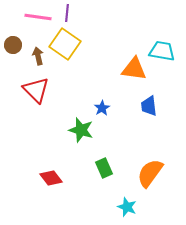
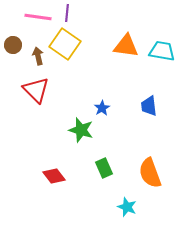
orange triangle: moved 8 px left, 23 px up
orange semicircle: rotated 56 degrees counterclockwise
red diamond: moved 3 px right, 2 px up
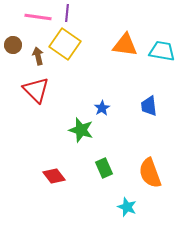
orange triangle: moved 1 px left, 1 px up
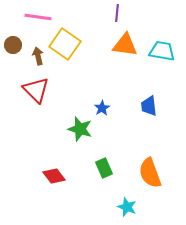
purple line: moved 50 px right
green star: moved 1 px left, 1 px up
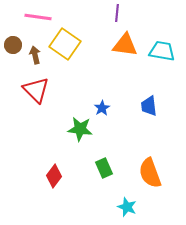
brown arrow: moved 3 px left, 1 px up
green star: rotated 10 degrees counterclockwise
red diamond: rotated 75 degrees clockwise
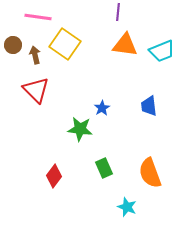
purple line: moved 1 px right, 1 px up
cyan trapezoid: rotated 148 degrees clockwise
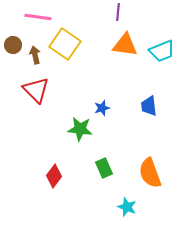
blue star: rotated 14 degrees clockwise
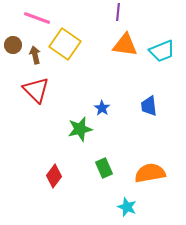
pink line: moved 1 px left, 1 px down; rotated 12 degrees clockwise
blue star: rotated 21 degrees counterclockwise
green star: rotated 20 degrees counterclockwise
orange semicircle: rotated 100 degrees clockwise
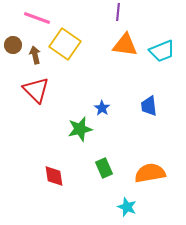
red diamond: rotated 45 degrees counterclockwise
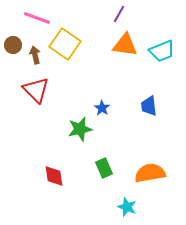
purple line: moved 1 px right, 2 px down; rotated 24 degrees clockwise
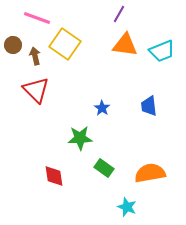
brown arrow: moved 1 px down
green star: moved 9 px down; rotated 10 degrees clockwise
green rectangle: rotated 30 degrees counterclockwise
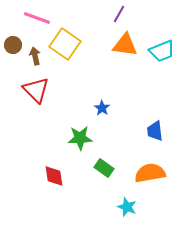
blue trapezoid: moved 6 px right, 25 px down
